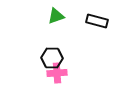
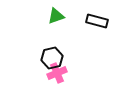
black hexagon: rotated 15 degrees counterclockwise
pink cross: rotated 18 degrees counterclockwise
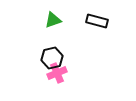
green triangle: moved 3 px left, 4 px down
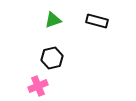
pink cross: moved 19 px left, 13 px down
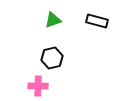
pink cross: rotated 24 degrees clockwise
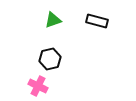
black hexagon: moved 2 px left, 1 px down
pink cross: rotated 24 degrees clockwise
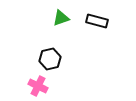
green triangle: moved 8 px right, 2 px up
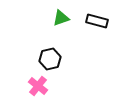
pink cross: rotated 12 degrees clockwise
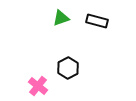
black hexagon: moved 18 px right, 9 px down; rotated 15 degrees counterclockwise
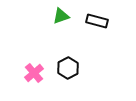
green triangle: moved 2 px up
pink cross: moved 4 px left, 13 px up; rotated 12 degrees clockwise
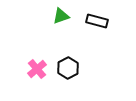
pink cross: moved 3 px right, 4 px up
